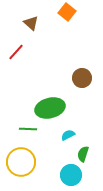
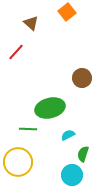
orange square: rotated 12 degrees clockwise
yellow circle: moved 3 px left
cyan circle: moved 1 px right
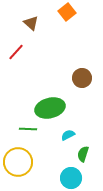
cyan circle: moved 1 px left, 3 px down
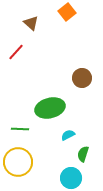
green line: moved 8 px left
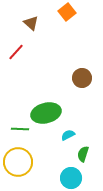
green ellipse: moved 4 px left, 5 px down
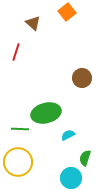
brown triangle: moved 2 px right
red line: rotated 24 degrees counterclockwise
green semicircle: moved 2 px right, 4 px down
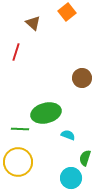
cyan semicircle: rotated 48 degrees clockwise
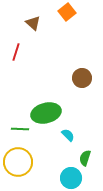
cyan semicircle: rotated 24 degrees clockwise
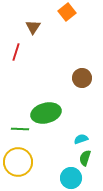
brown triangle: moved 4 px down; rotated 21 degrees clockwise
cyan semicircle: moved 13 px right, 4 px down; rotated 64 degrees counterclockwise
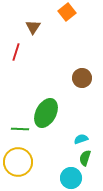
green ellipse: rotated 48 degrees counterclockwise
